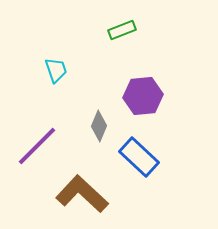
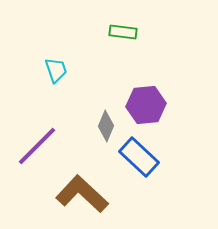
green rectangle: moved 1 px right, 2 px down; rotated 28 degrees clockwise
purple hexagon: moved 3 px right, 9 px down
gray diamond: moved 7 px right
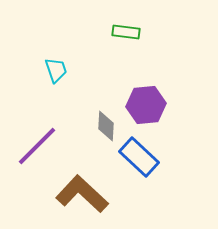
green rectangle: moved 3 px right
gray diamond: rotated 20 degrees counterclockwise
